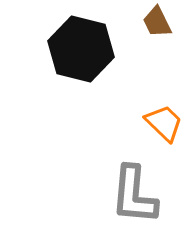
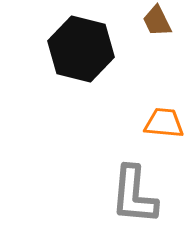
brown trapezoid: moved 1 px up
orange trapezoid: rotated 39 degrees counterclockwise
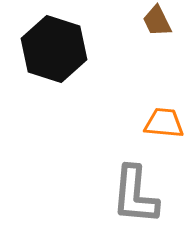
black hexagon: moved 27 px left; rotated 4 degrees clockwise
gray L-shape: moved 1 px right
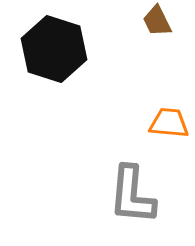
orange trapezoid: moved 5 px right
gray L-shape: moved 3 px left
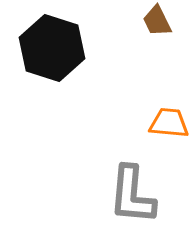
black hexagon: moved 2 px left, 1 px up
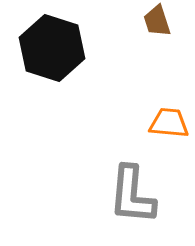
brown trapezoid: rotated 8 degrees clockwise
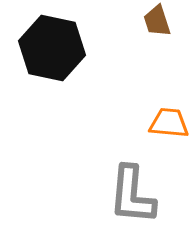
black hexagon: rotated 6 degrees counterclockwise
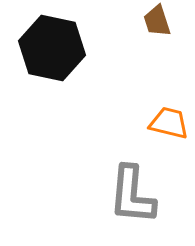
orange trapezoid: rotated 9 degrees clockwise
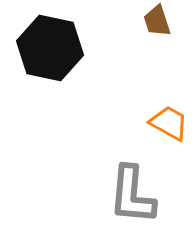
black hexagon: moved 2 px left
orange trapezoid: rotated 15 degrees clockwise
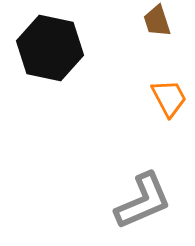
orange trapezoid: moved 25 px up; rotated 33 degrees clockwise
gray L-shape: moved 11 px right, 6 px down; rotated 118 degrees counterclockwise
